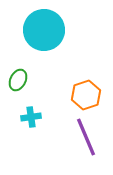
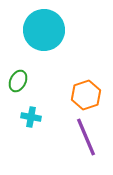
green ellipse: moved 1 px down
cyan cross: rotated 18 degrees clockwise
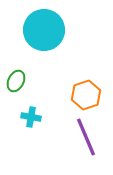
green ellipse: moved 2 px left
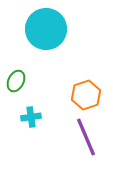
cyan circle: moved 2 px right, 1 px up
cyan cross: rotated 18 degrees counterclockwise
